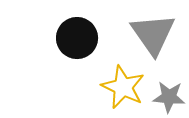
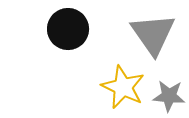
black circle: moved 9 px left, 9 px up
gray star: moved 1 px up
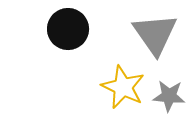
gray triangle: moved 2 px right
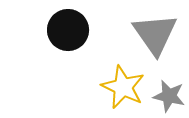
black circle: moved 1 px down
gray star: rotated 8 degrees clockwise
